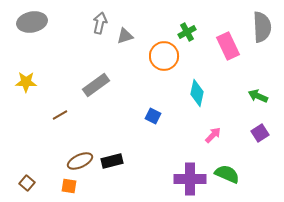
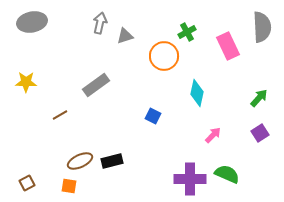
green arrow: moved 1 px right, 2 px down; rotated 108 degrees clockwise
brown square: rotated 21 degrees clockwise
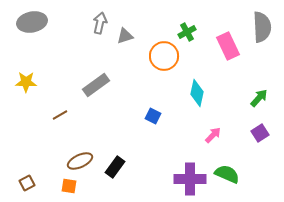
black rectangle: moved 3 px right, 6 px down; rotated 40 degrees counterclockwise
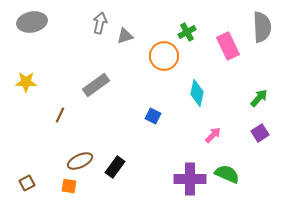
brown line: rotated 35 degrees counterclockwise
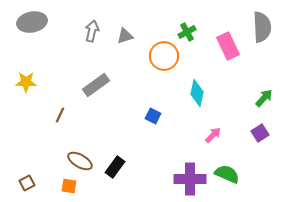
gray arrow: moved 8 px left, 8 px down
green arrow: moved 5 px right
brown ellipse: rotated 55 degrees clockwise
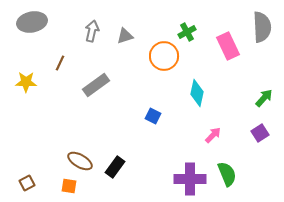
brown line: moved 52 px up
green semicircle: rotated 45 degrees clockwise
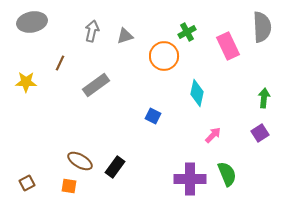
green arrow: rotated 36 degrees counterclockwise
